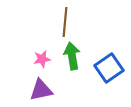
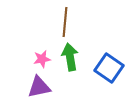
green arrow: moved 2 px left, 1 px down
blue square: rotated 20 degrees counterclockwise
purple triangle: moved 2 px left, 3 px up
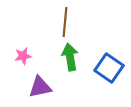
pink star: moved 19 px left, 3 px up
purple triangle: moved 1 px right
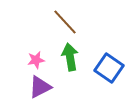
brown line: rotated 48 degrees counterclockwise
pink star: moved 13 px right, 4 px down
purple triangle: rotated 15 degrees counterclockwise
